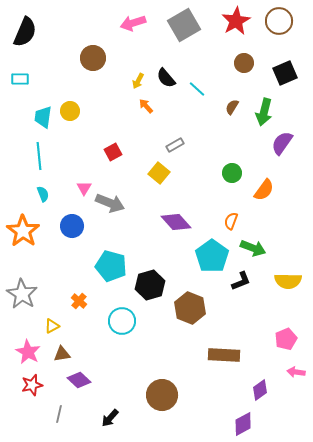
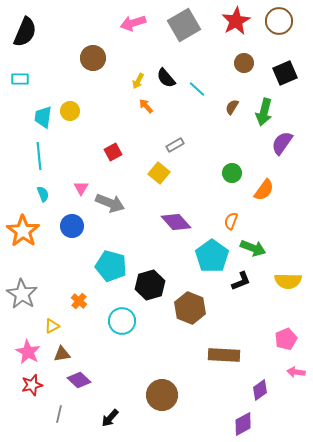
pink triangle at (84, 188): moved 3 px left
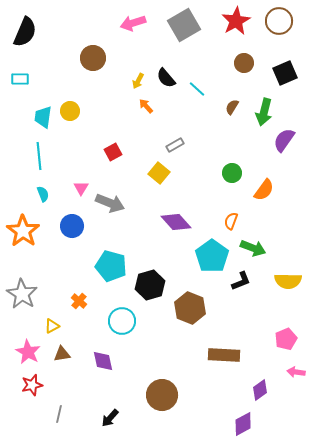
purple semicircle at (282, 143): moved 2 px right, 3 px up
purple diamond at (79, 380): moved 24 px right, 19 px up; rotated 35 degrees clockwise
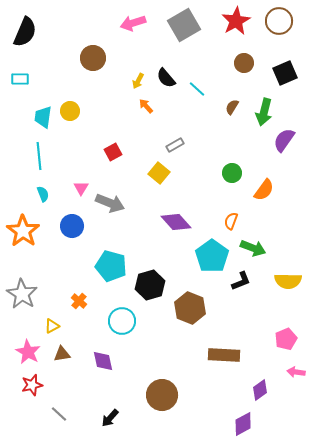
gray line at (59, 414): rotated 60 degrees counterclockwise
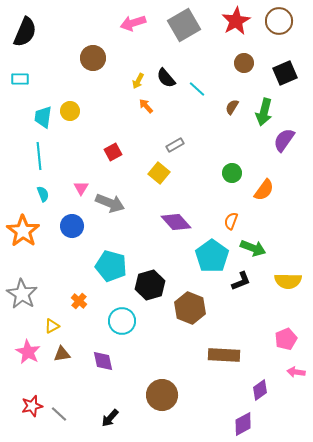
red star at (32, 385): moved 21 px down
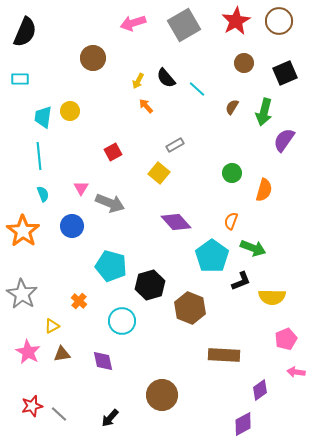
orange semicircle at (264, 190): rotated 20 degrees counterclockwise
yellow semicircle at (288, 281): moved 16 px left, 16 px down
